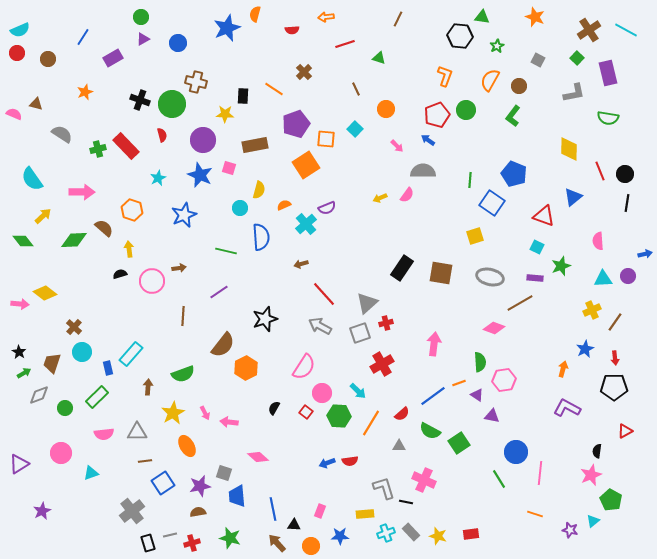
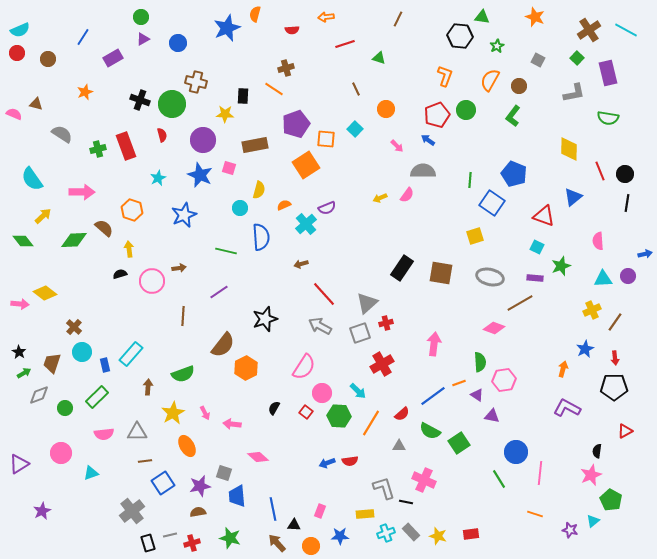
brown cross at (304, 72): moved 18 px left, 4 px up; rotated 28 degrees clockwise
red rectangle at (126, 146): rotated 24 degrees clockwise
blue rectangle at (108, 368): moved 3 px left, 3 px up
pink arrow at (229, 422): moved 3 px right, 2 px down
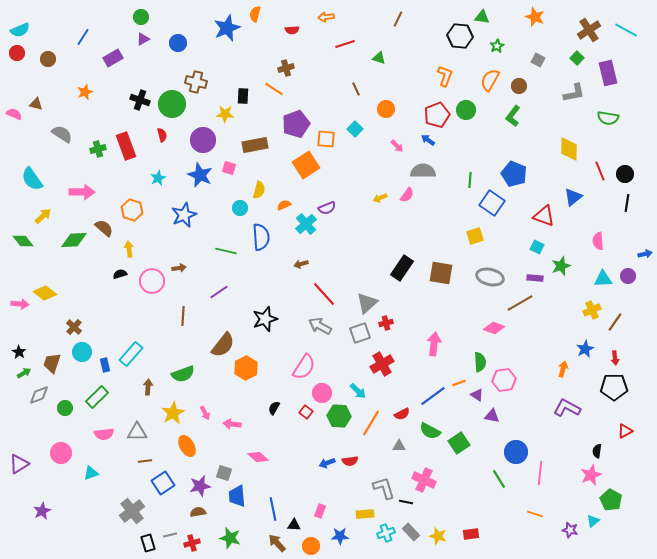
red semicircle at (402, 414): rotated 14 degrees clockwise
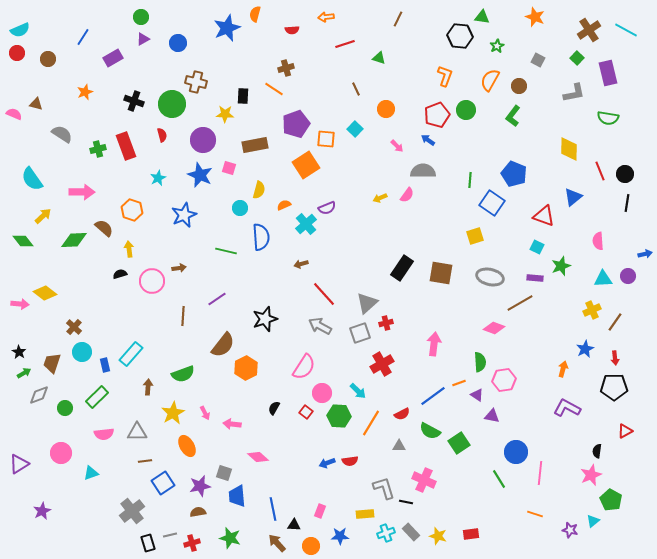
black cross at (140, 100): moved 6 px left, 1 px down
purple line at (219, 292): moved 2 px left, 7 px down
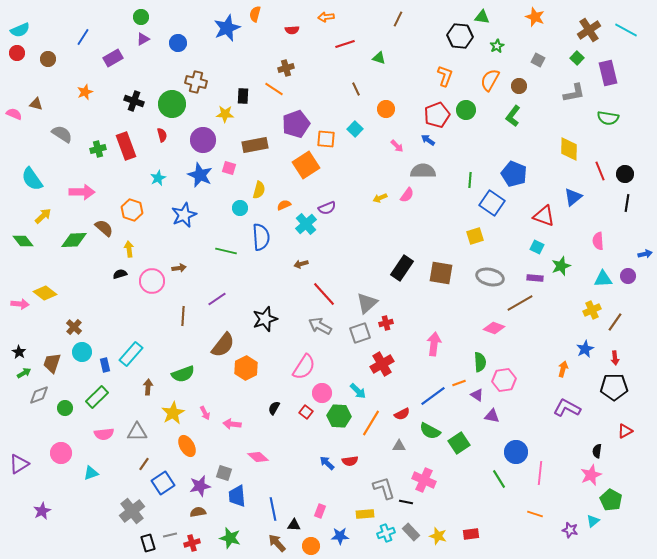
brown line at (145, 461): moved 1 px left, 3 px down; rotated 48 degrees counterclockwise
blue arrow at (327, 463): rotated 63 degrees clockwise
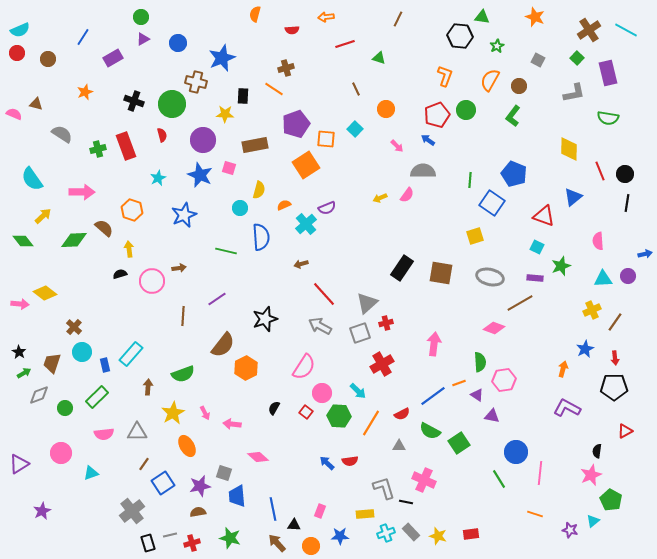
blue star at (227, 28): moved 5 px left, 30 px down
